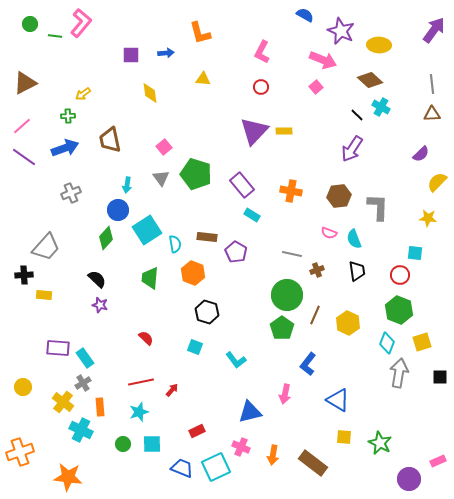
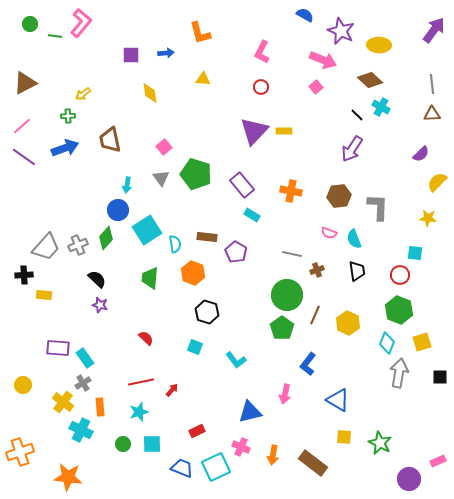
gray cross at (71, 193): moved 7 px right, 52 px down
yellow circle at (23, 387): moved 2 px up
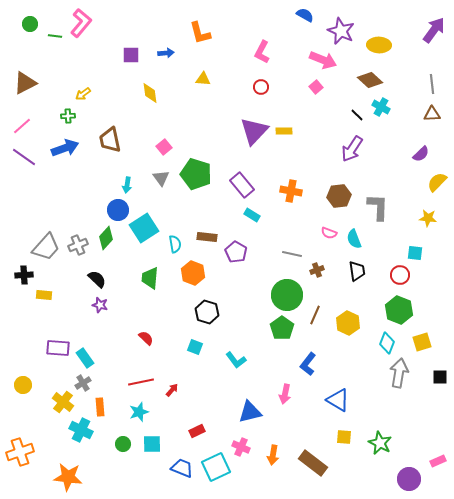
cyan square at (147, 230): moved 3 px left, 2 px up
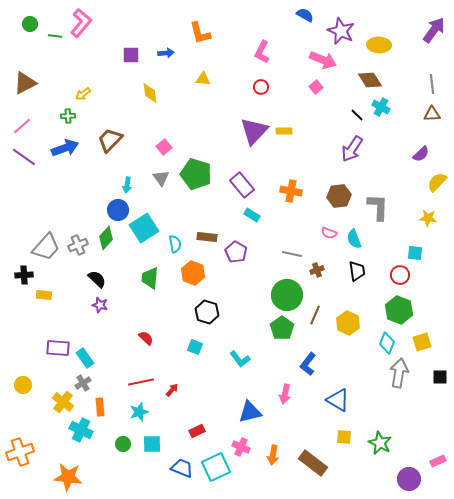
brown diamond at (370, 80): rotated 15 degrees clockwise
brown trapezoid at (110, 140): rotated 56 degrees clockwise
cyan L-shape at (236, 360): moved 4 px right, 1 px up
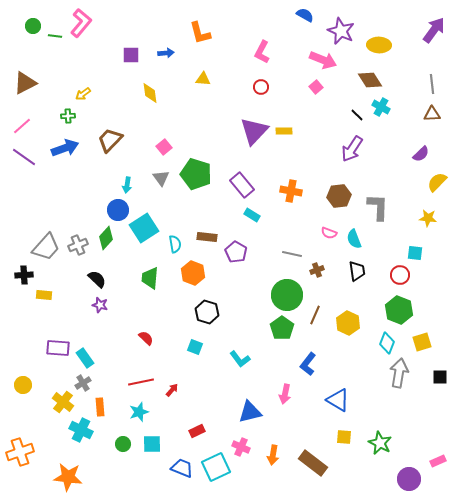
green circle at (30, 24): moved 3 px right, 2 px down
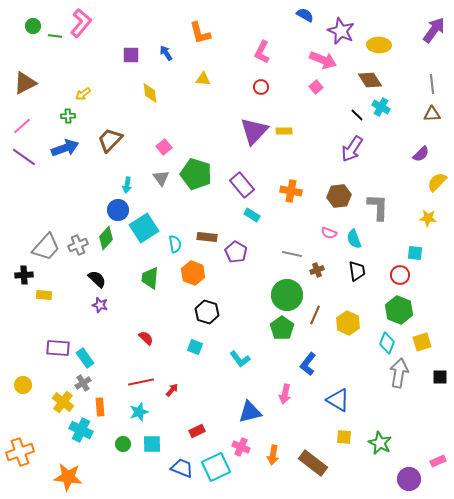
blue arrow at (166, 53): rotated 119 degrees counterclockwise
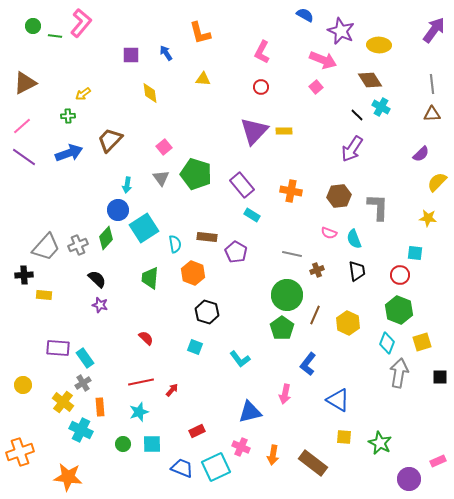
blue arrow at (65, 148): moved 4 px right, 5 px down
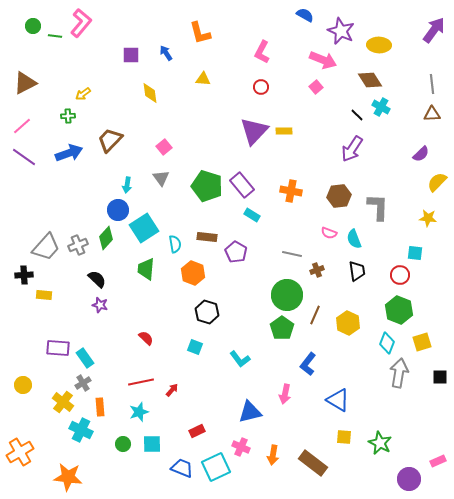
green pentagon at (196, 174): moved 11 px right, 12 px down
green trapezoid at (150, 278): moved 4 px left, 9 px up
orange cross at (20, 452): rotated 12 degrees counterclockwise
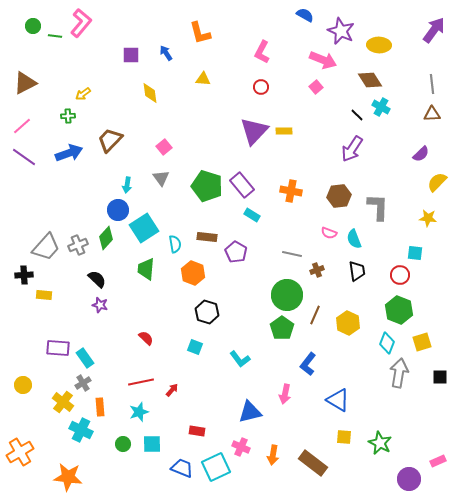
red rectangle at (197, 431): rotated 35 degrees clockwise
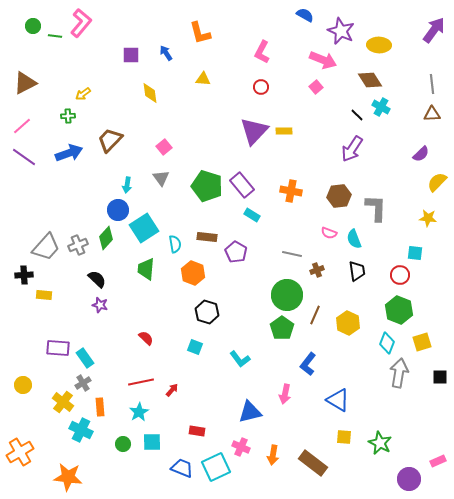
gray L-shape at (378, 207): moved 2 px left, 1 px down
cyan star at (139, 412): rotated 12 degrees counterclockwise
cyan square at (152, 444): moved 2 px up
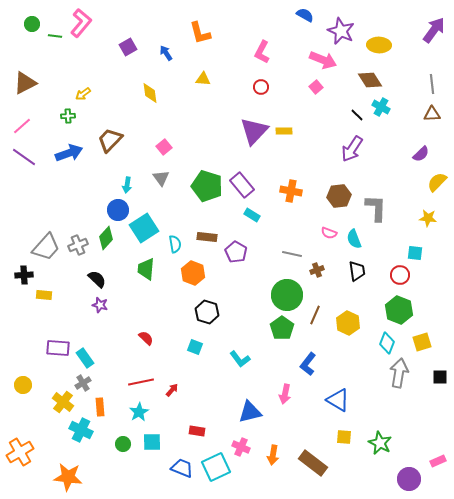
green circle at (33, 26): moved 1 px left, 2 px up
purple square at (131, 55): moved 3 px left, 8 px up; rotated 30 degrees counterclockwise
